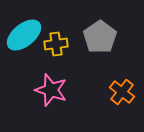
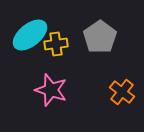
cyan ellipse: moved 6 px right
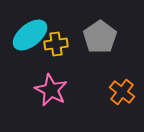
pink star: rotated 8 degrees clockwise
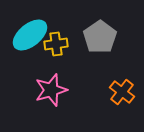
pink star: rotated 28 degrees clockwise
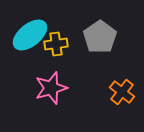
pink star: moved 2 px up
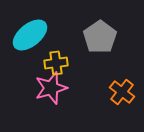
yellow cross: moved 19 px down
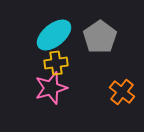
cyan ellipse: moved 24 px right
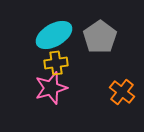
cyan ellipse: rotated 9 degrees clockwise
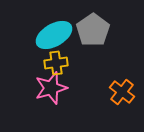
gray pentagon: moved 7 px left, 7 px up
